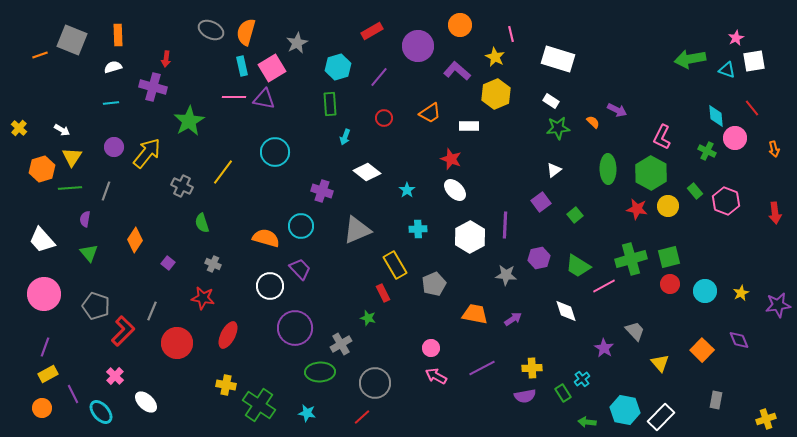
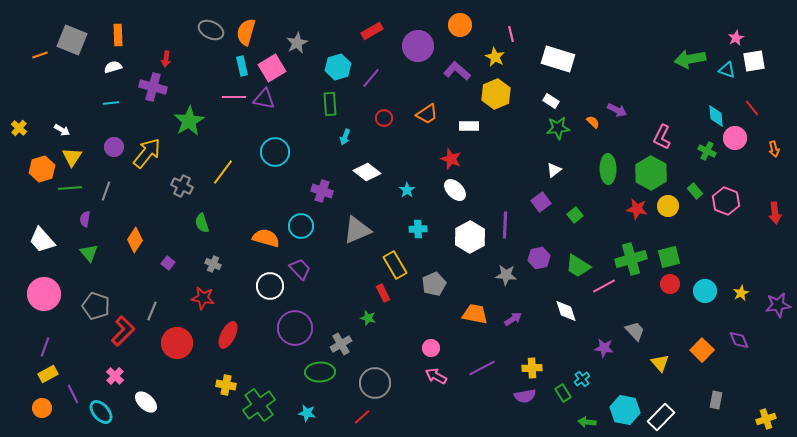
purple line at (379, 77): moved 8 px left, 1 px down
orange trapezoid at (430, 113): moved 3 px left, 1 px down
purple star at (604, 348): rotated 24 degrees counterclockwise
green cross at (259, 405): rotated 20 degrees clockwise
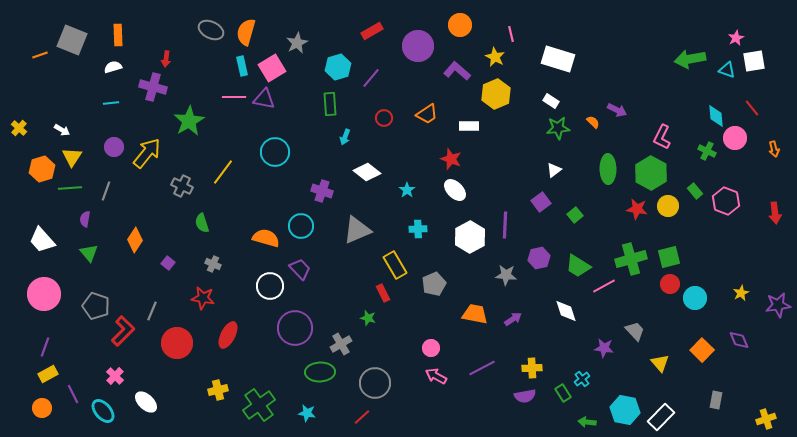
cyan circle at (705, 291): moved 10 px left, 7 px down
yellow cross at (226, 385): moved 8 px left, 5 px down; rotated 24 degrees counterclockwise
cyan ellipse at (101, 412): moved 2 px right, 1 px up
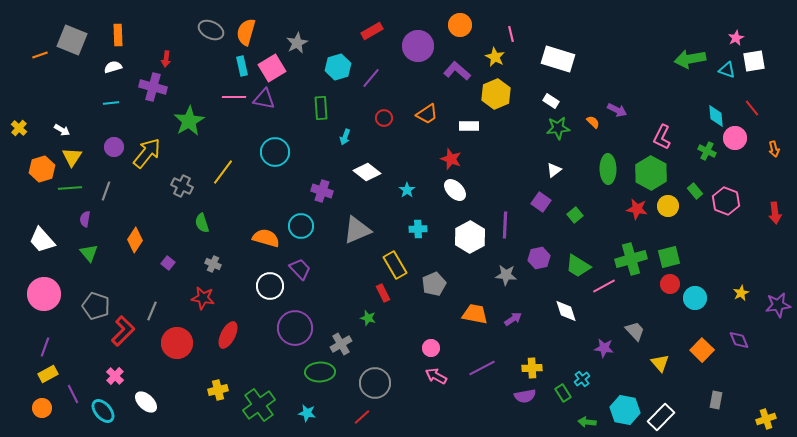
green rectangle at (330, 104): moved 9 px left, 4 px down
purple square at (541, 202): rotated 18 degrees counterclockwise
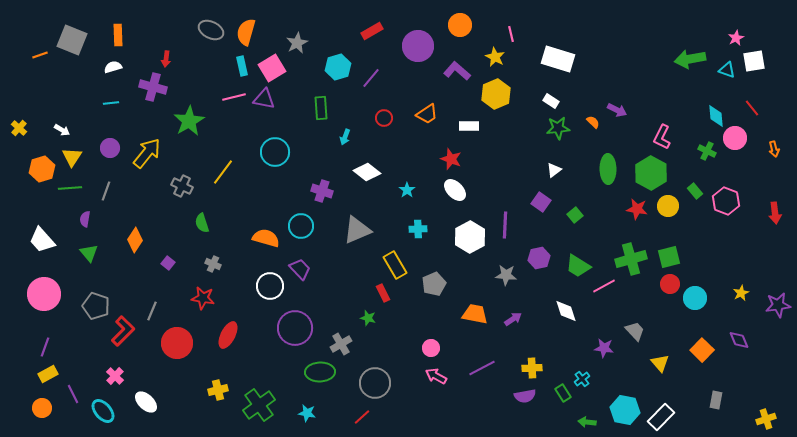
pink line at (234, 97): rotated 15 degrees counterclockwise
purple circle at (114, 147): moved 4 px left, 1 px down
